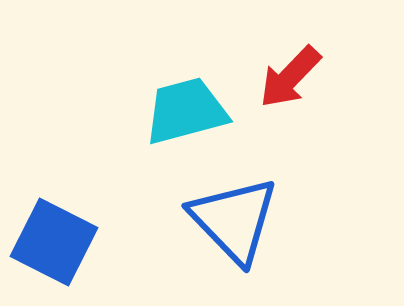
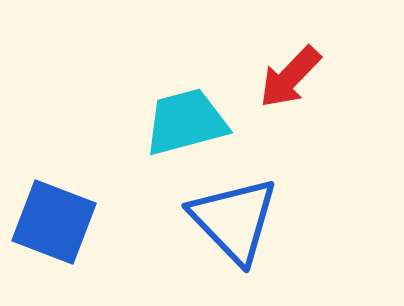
cyan trapezoid: moved 11 px down
blue square: moved 20 px up; rotated 6 degrees counterclockwise
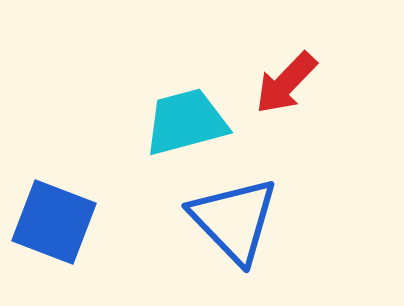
red arrow: moved 4 px left, 6 px down
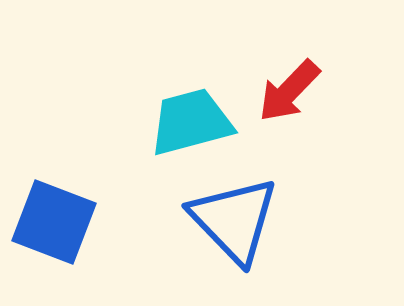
red arrow: moved 3 px right, 8 px down
cyan trapezoid: moved 5 px right
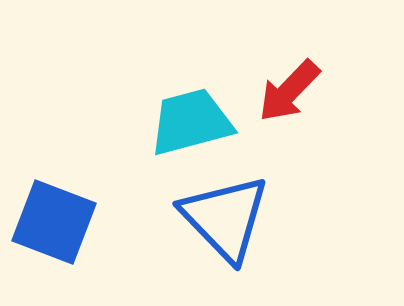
blue triangle: moved 9 px left, 2 px up
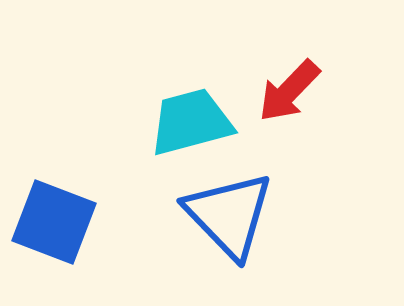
blue triangle: moved 4 px right, 3 px up
